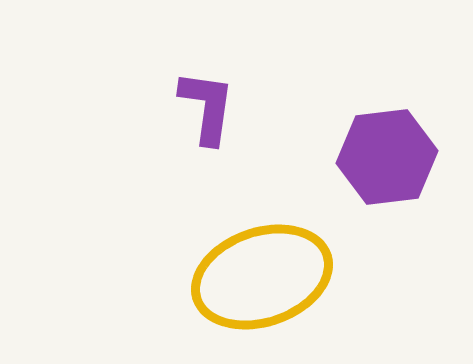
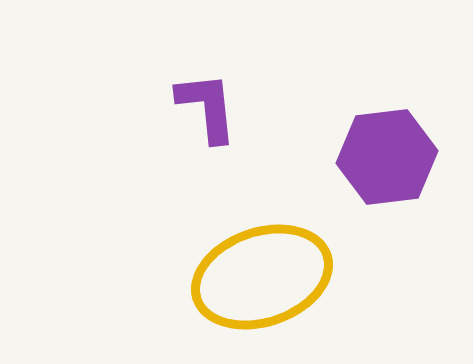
purple L-shape: rotated 14 degrees counterclockwise
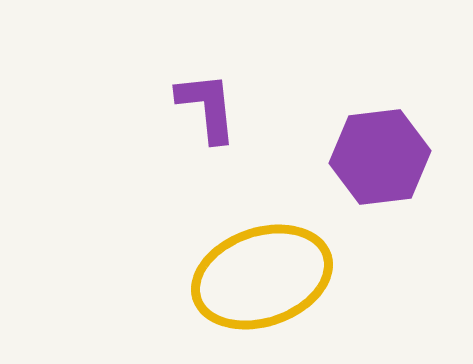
purple hexagon: moved 7 px left
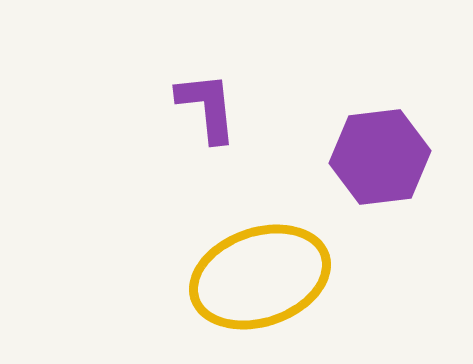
yellow ellipse: moved 2 px left
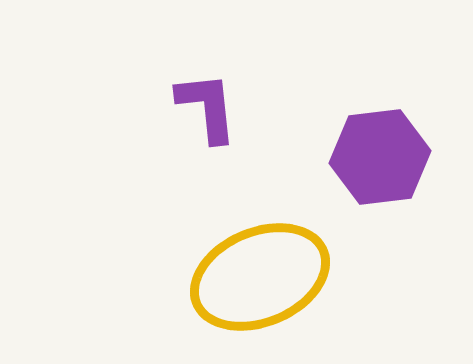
yellow ellipse: rotated 4 degrees counterclockwise
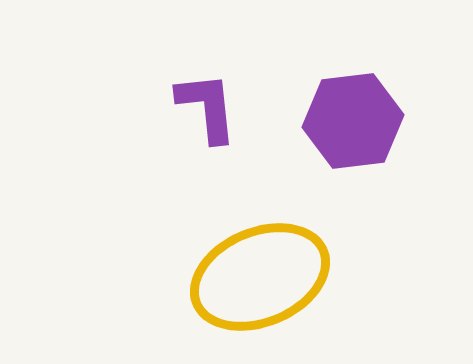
purple hexagon: moved 27 px left, 36 px up
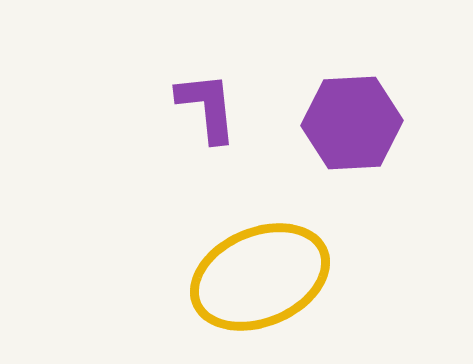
purple hexagon: moved 1 px left, 2 px down; rotated 4 degrees clockwise
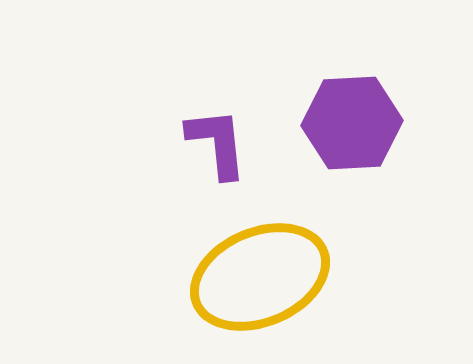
purple L-shape: moved 10 px right, 36 px down
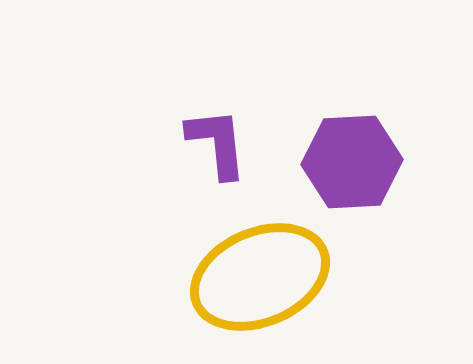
purple hexagon: moved 39 px down
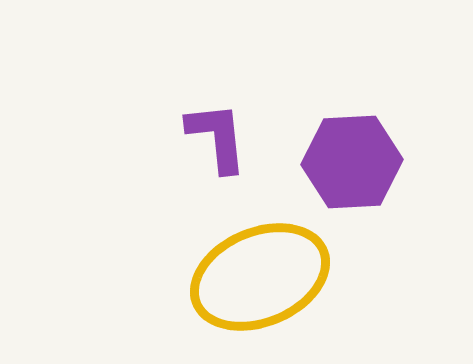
purple L-shape: moved 6 px up
